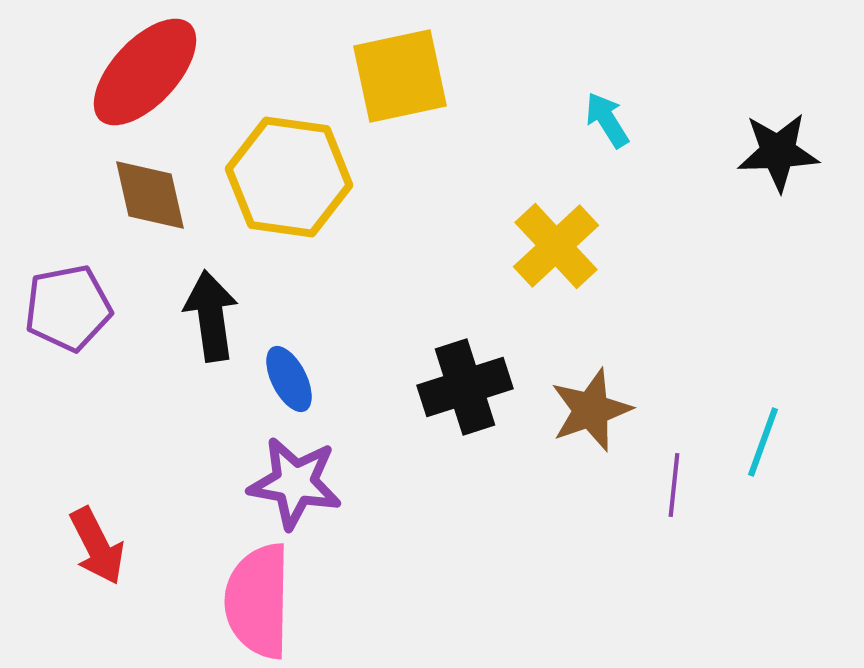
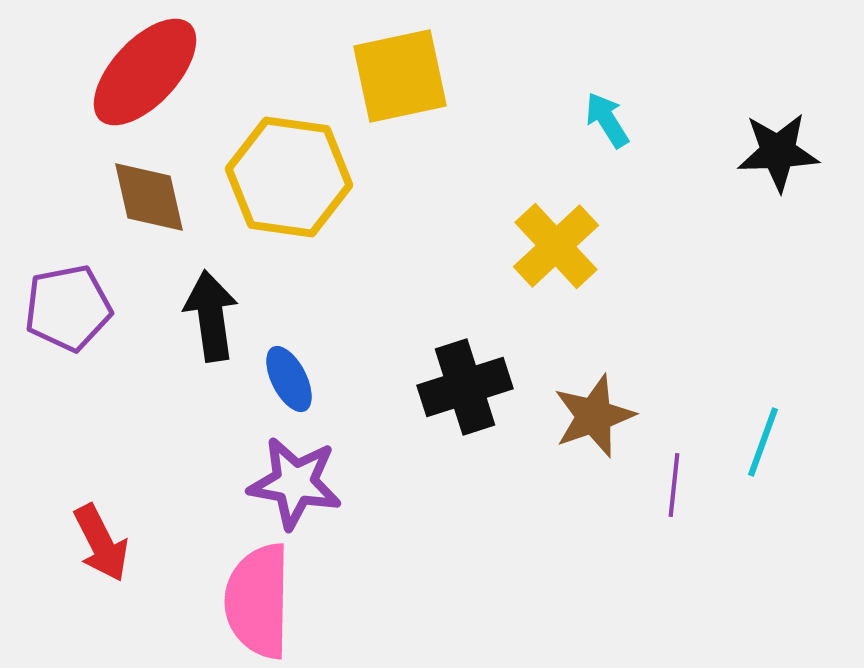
brown diamond: moved 1 px left, 2 px down
brown star: moved 3 px right, 6 px down
red arrow: moved 4 px right, 3 px up
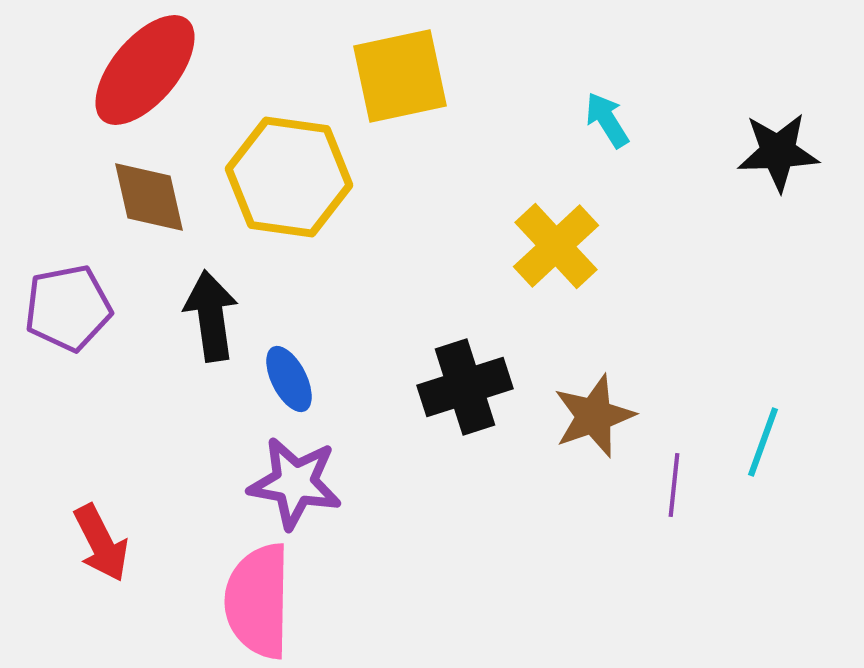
red ellipse: moved 2 px up; rotated 3 degrees counterclockwise
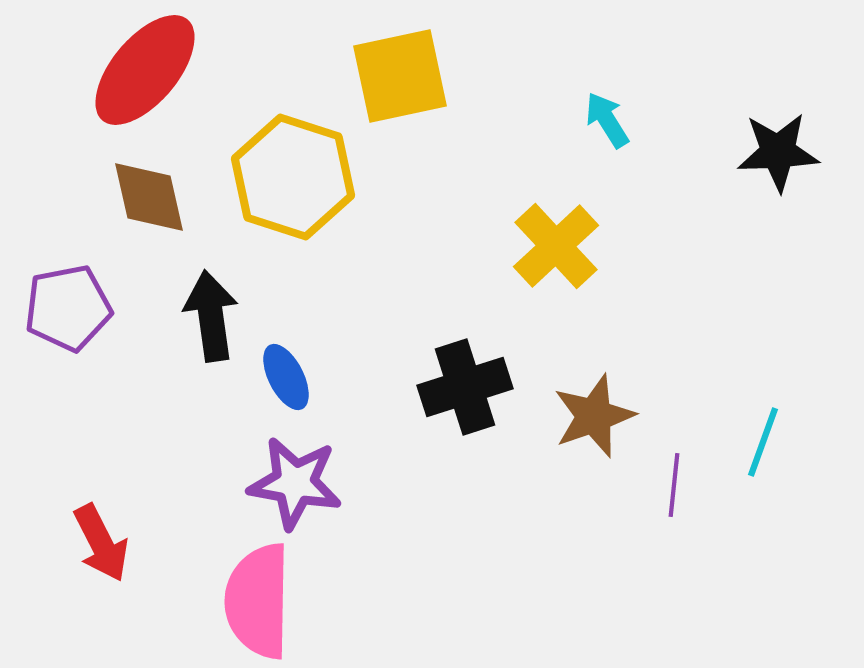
yellow hexagon: moved 4 px right; rotated 10 degrees clockwise
blue ellipse: moved 3 px left, 2 px up
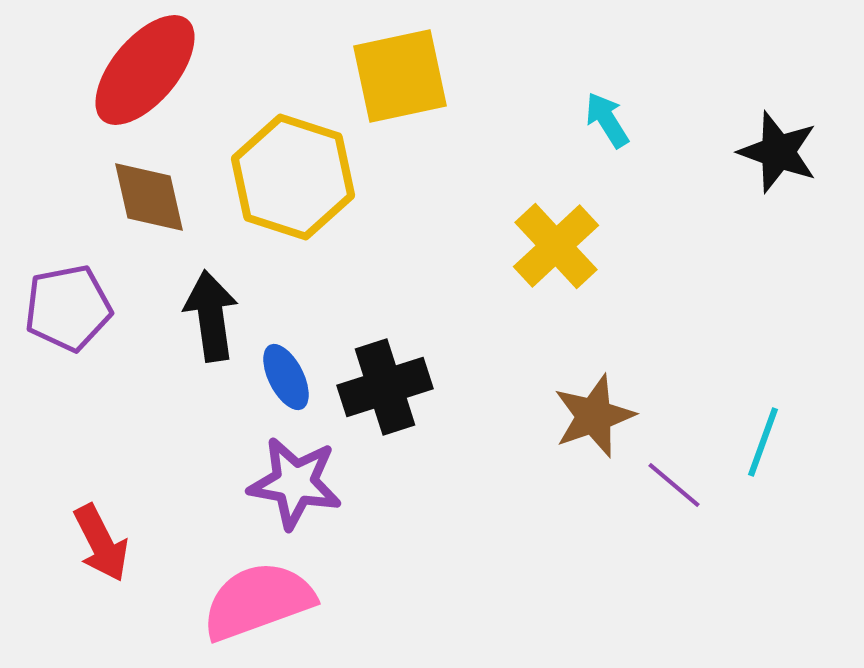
black star: rotated 22 degrees clockwise
black cross: moved 80 px left
purple line: rotated 56 degrees counterclockwise
pink semicircle: rotated 69 degrees clockwise
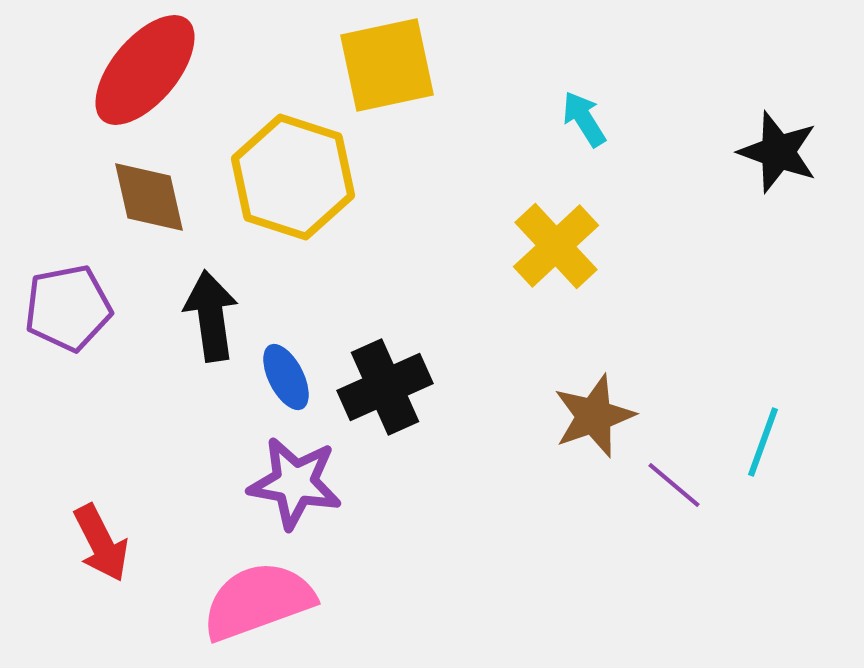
yellow square: moved 13 px left, 11 px up
cyan arrow: moved 23 px left, 1 px up
black cross: rotated 6 degrees counterclockwise
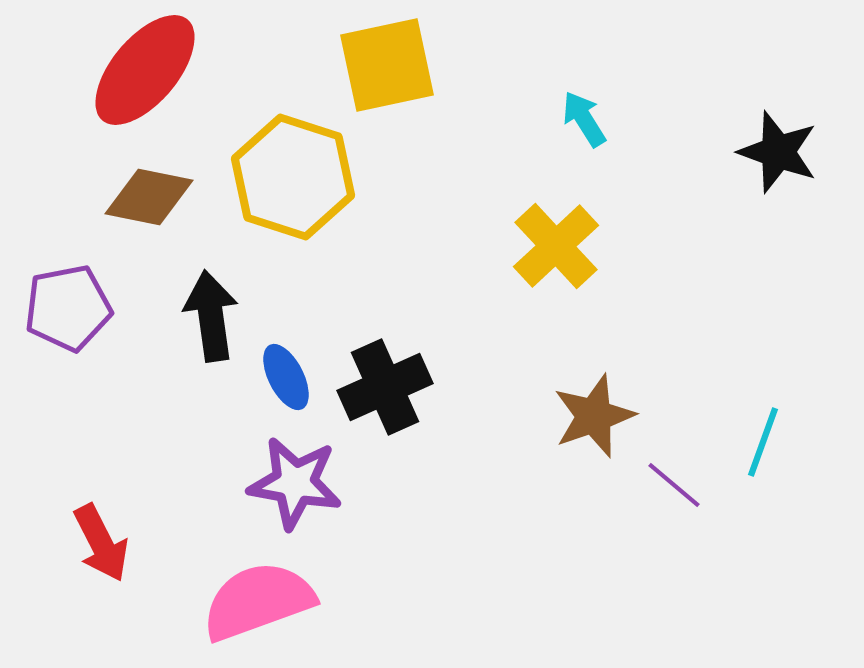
brown diamond: rotated 66 degrees counterclockwise
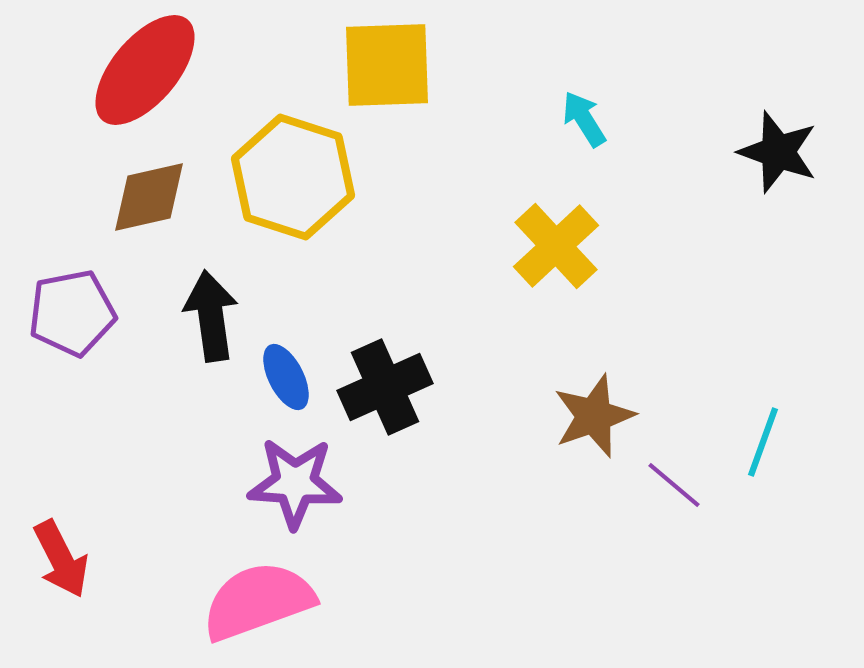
yellow square: rotated 10 degrees clockwise
brown diamond: rotated 24 degrees counterclockwise
purple pentagon: moved 4 px right, 5 px down
purple star: rotated 6 degrees counterclockwise
red arrow: moved 40 px left, 16 px down
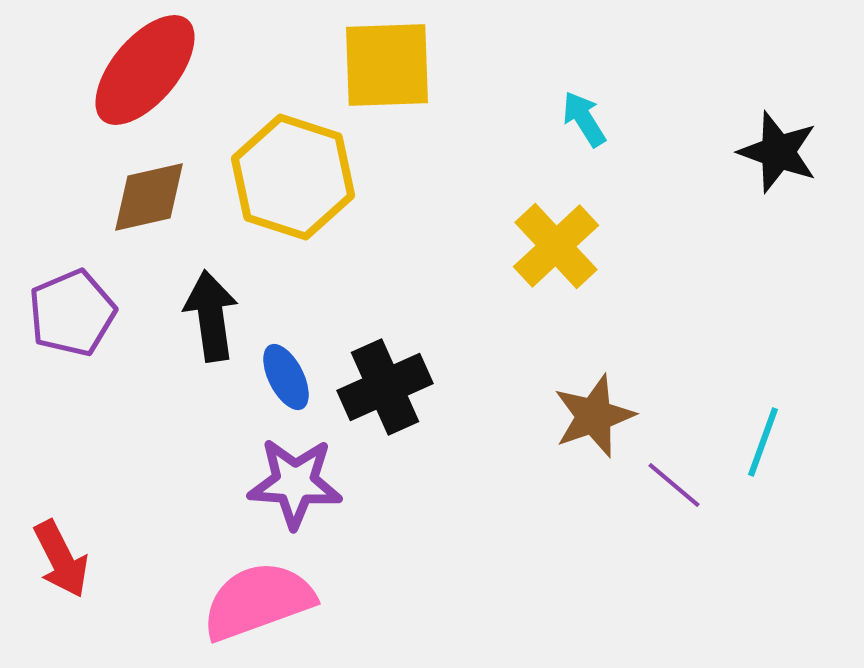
purple pentagon: rotated 12 degrees counterclockwise
